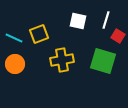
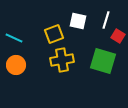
yellow square: moved 15 px right
orange circle: moved 1 px right, 1 px down
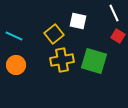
white line: moved 8 px right, 7 px up; rotated 42 degrees counterclockwise
yellow square: rotated 18 degrees counterclockwise
cyan line: moved 2 px up
green square: moved 9 px left
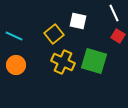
yellow cross: moved 1 px right, 2 px down; rotated 35 degrees clockwise
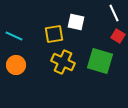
white square: moved 2 px left, 1 px down
yellow square: rotated 30 degrees clockwise
green square: moved 6 px right
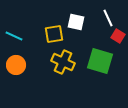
white line: moved 6 px left, 5 px down
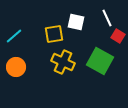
white line: moved 1 px left
cyan line: rotated 66 degrees counterclockwise
green square: rotated 12 degrees clockwise
orange circle: moved 2 px down
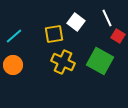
white square: rotated 24 degrees clockwise
orange circle: moved 3 px left, 2 px up
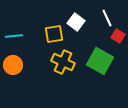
cyan line: rotated 36 degrees clockwise
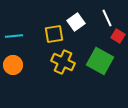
white square: rotated 18 degrees clockwise
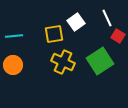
green square: rotated 28 degrees clockwise
